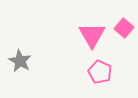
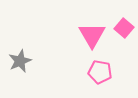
gray star: rotated 20 degrees clockwise
pink pentagon: rotated 15 degrees counterclockwise
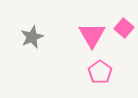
gray star: moved 12 px right, 24 px up
pink pentagon: rotated 25 degrees clockwise
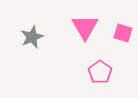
pink square: moved 1 px left, 5 px down; rotated 24 degrees counterclockwise
pink triangle: moved 7 px left, 8 px up
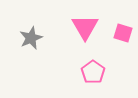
gray star: moved 1 px left, 1 px down
pink pentagon: moved 7 px left
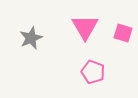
pink pentagon: rotated 15 degrees counterclockwise
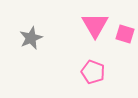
pink triangle: moved 10 px right, 2 px up
pink square: moved 2 px right, 1 px down
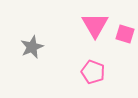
gray star: moved 1 px right, 9 px down
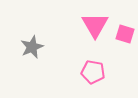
pink pentagon: rotated 10 degrees counterclockwise
